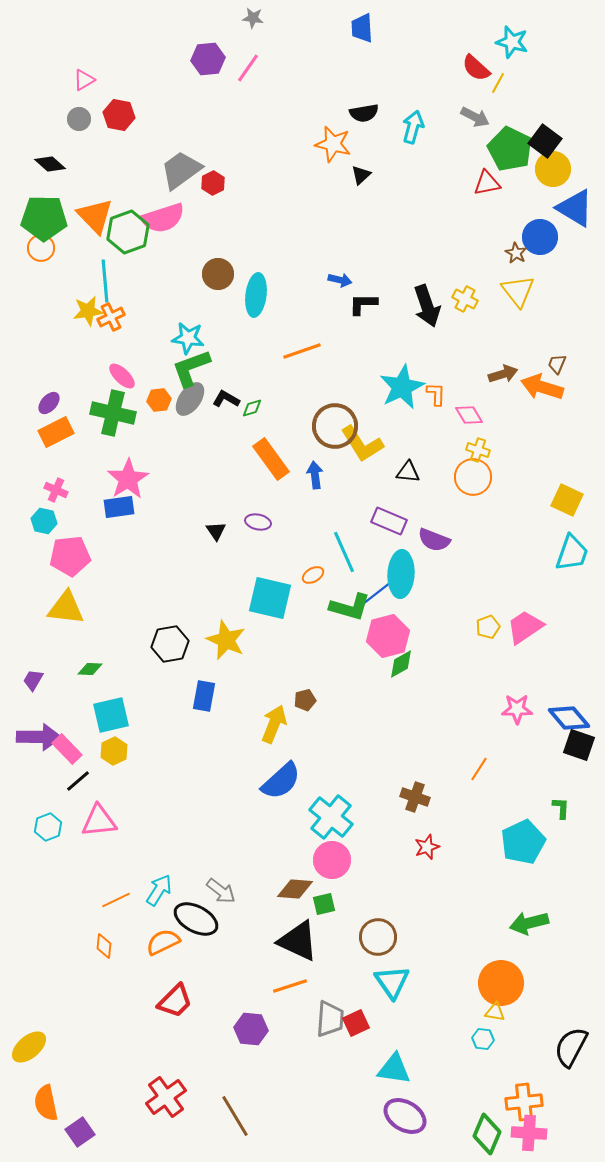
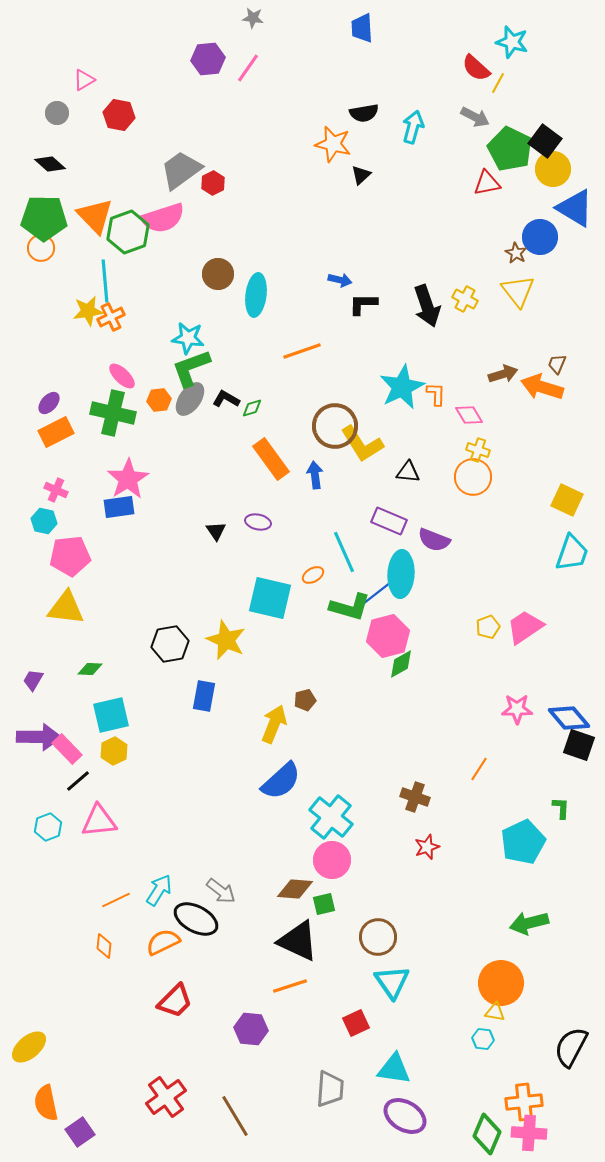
gray circle at (79, 119): moved 22 px left, 6 px up
gray trapezoid at (330, 1019): moved 70 px down
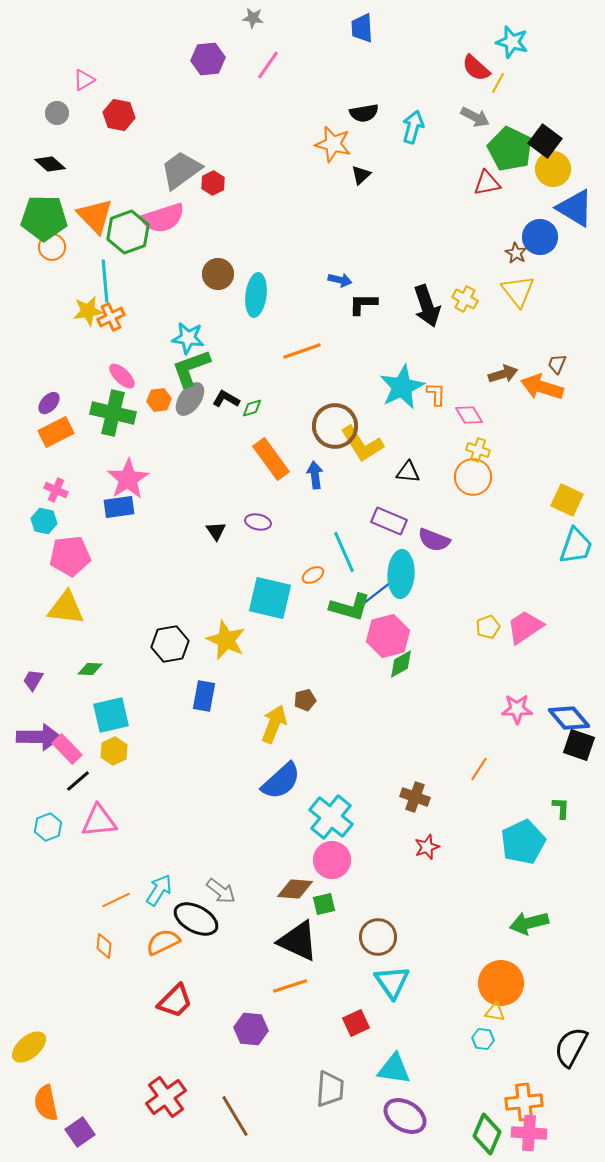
pink line at (248, 68): moved 20 px right, 3 px up
orange circle at (41, 248): moved 11 px right, 1 px up
cyan trapezoid at (572, 553): moved 4 px right, 7 px up
